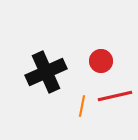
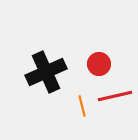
red circle: moved 2 px left, 3 px down
orange line: rotated 25 degrees counterclockwise
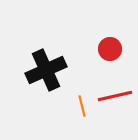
red circle: moved 11 px right, 15 px up
black cross: moved 2 px up
